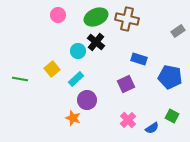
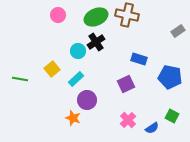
brown cross: moved 4 px up
black cross: rotated 18 degrees clockwise
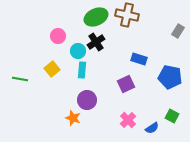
pink circle: moved 21 px down
gray rectangle: rotated 24 degrees counterclockwise
cyan rectangle: moved 6 px right, 9 px up; rotated 42 degrees counterclockwise
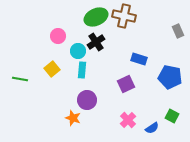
brown cross: moved 3 px left, 1 px down
gray rectangle: rotated 56 degrees counterclockwise
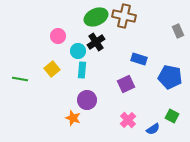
blue semicircle: moved 1 px right, 1 px down
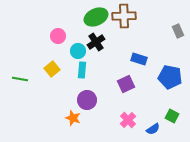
brown cross: rotated 15 degrees counterclockwise
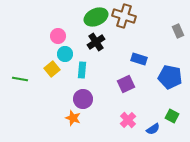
brown cross: rotated 20 degrees clockwise
cyan circle: moved 13 px left, 3 px down
purple circle: moved 4 px left, 1 px up
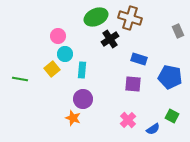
brown cross: moved 6 px right, 2 px down
black cross: moved 14 px right, 3 px up
purple square: moved 7 px right; rotated 30 degrees clockwise
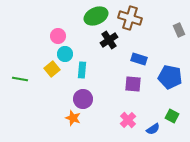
green ellipse: moved 1 px up
gray rectangle: moved 1 px right, 1 px up
black cross: moved 1 px left, 1 px down
